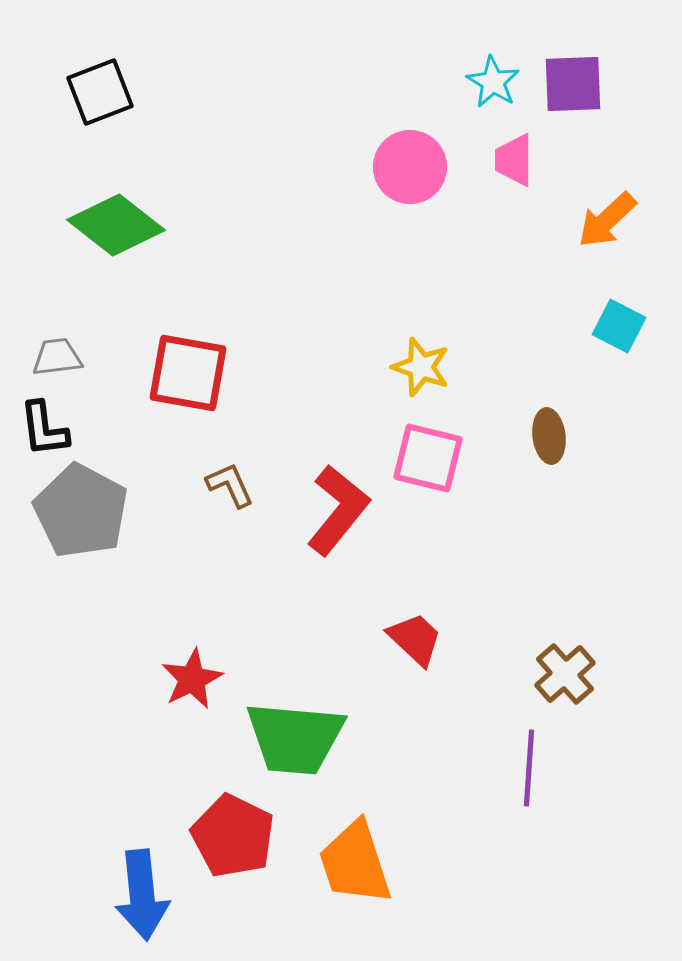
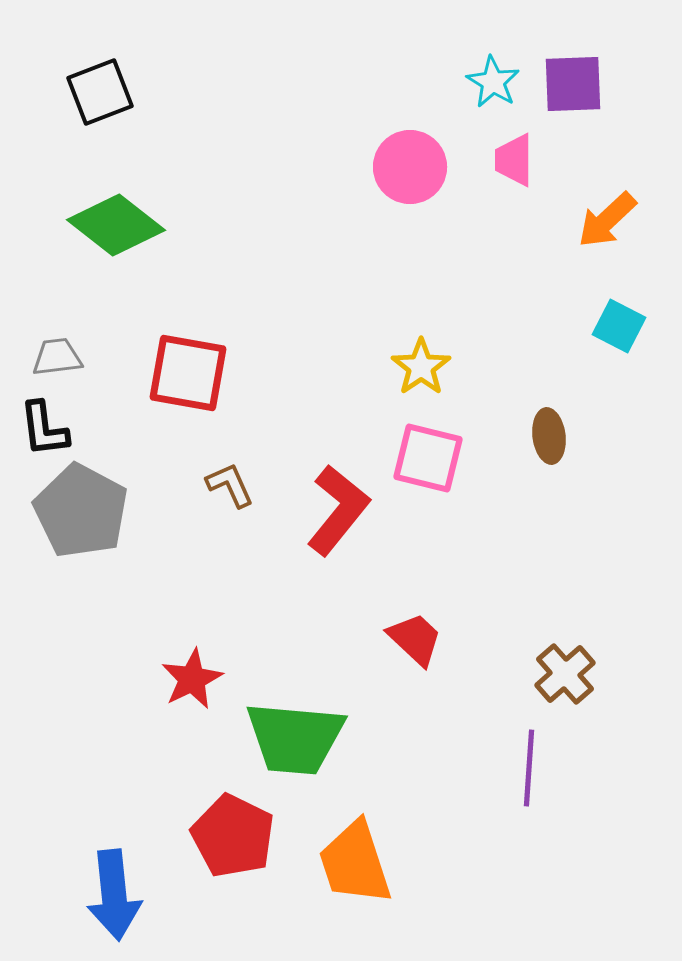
yellow star: rotated 18 degrees clockwise
blue arrow: moved 28 px left
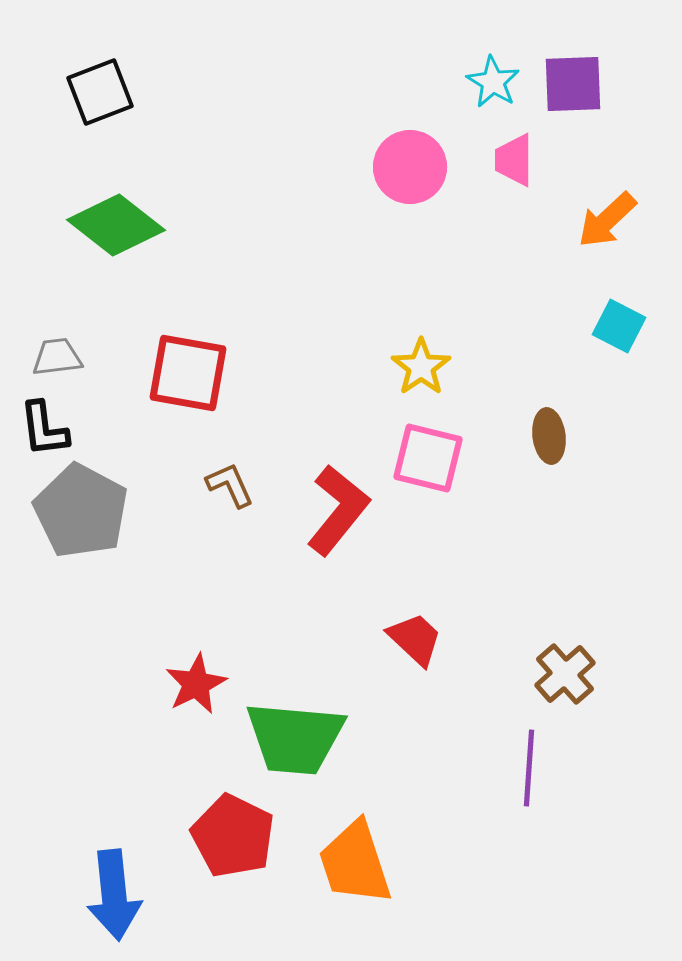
red star: moved 4 px right, 5 px down
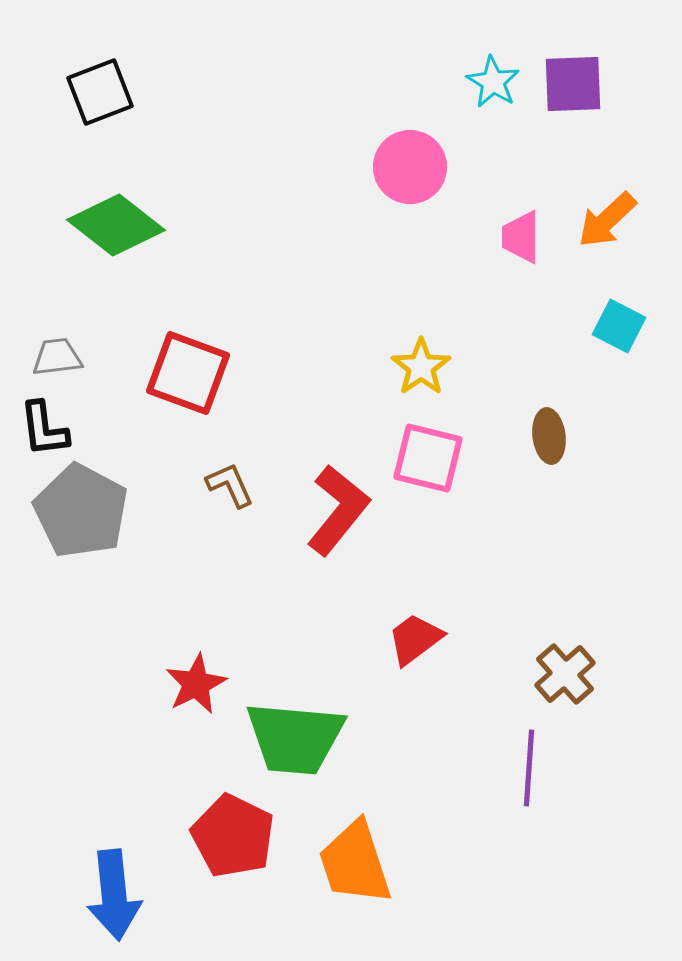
pink trapezoid: moved 7 px right, 77 px down
red square: rotated 10 degrees clockwise
red trapezoid: rotated 80 degrees counterclockwise
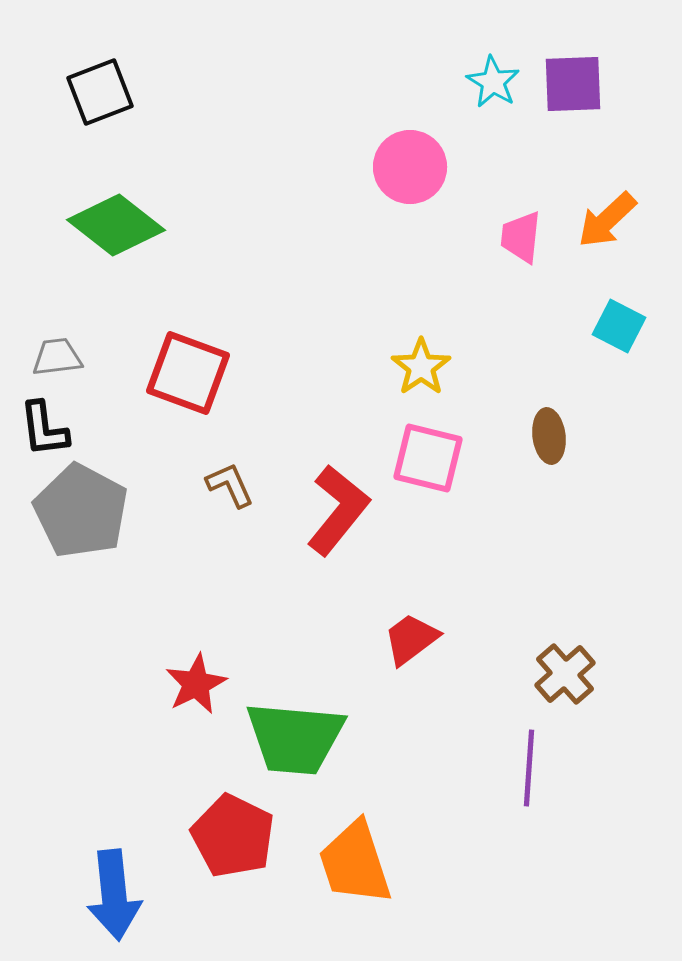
pink trapezoid: rotated 6 degrees clockwise
red trapezoid: moved 4 px left
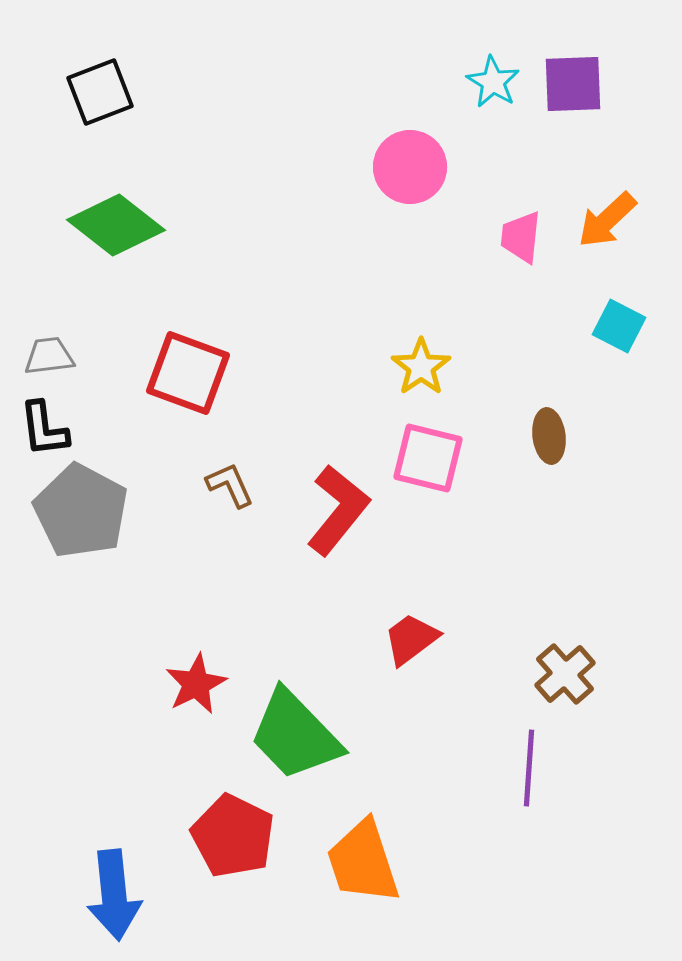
gray trapezoid: moved 8 px left, 1 px up
green trapezoid: moved 3 px up; rotated 41 degrees clockwise
orange trapezoid: moved 8 px right, 1 px up
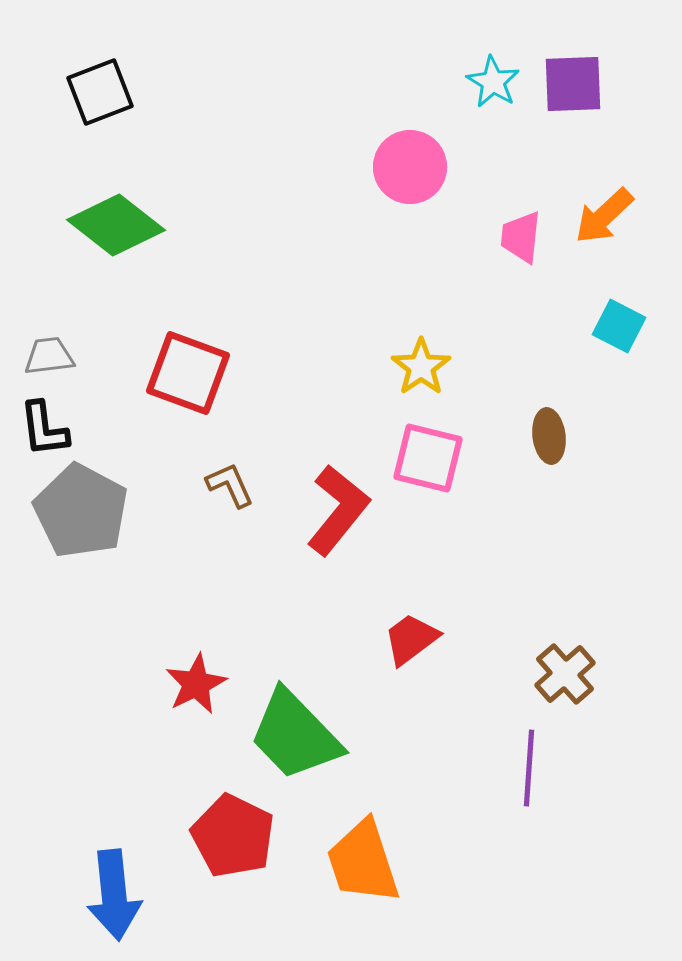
orange arrow: moved 3 px left, 4 px up
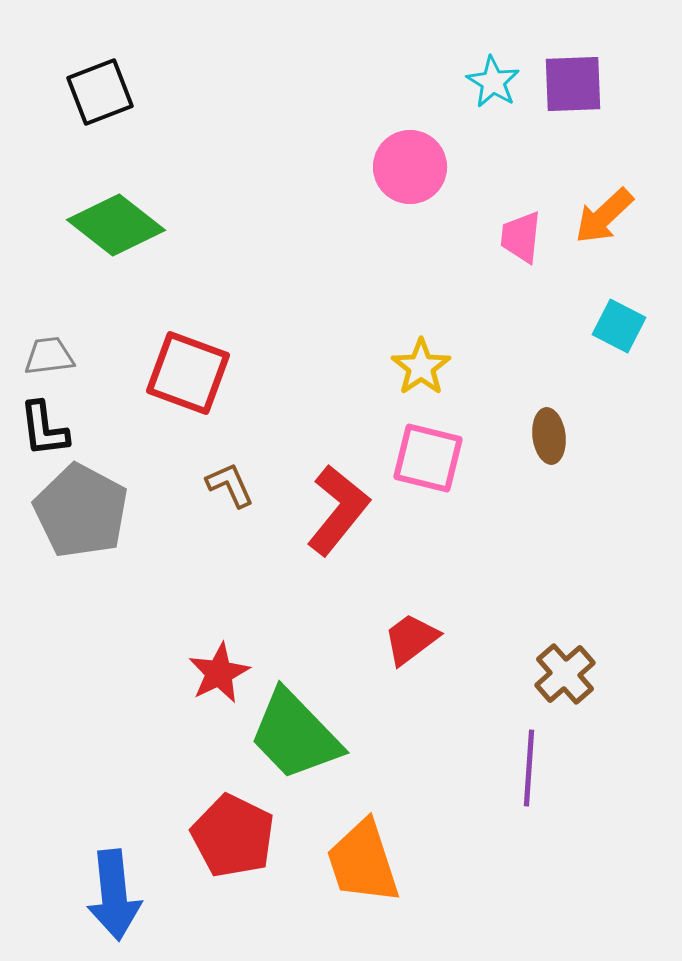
red star: moved 23 px right, 11 px up
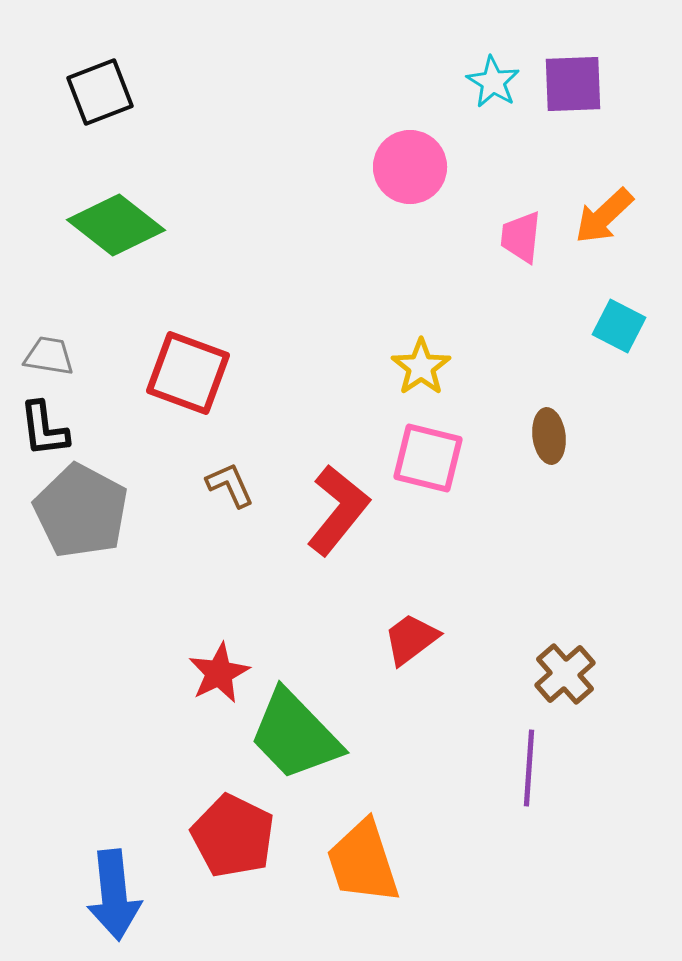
gray trapezoid: rotated 16 degrees clockwise
